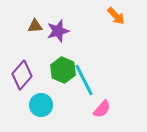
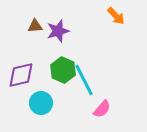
purple diamond: moved 1 px left; rotated 36 degrees clockwise
cyan circle: moved 2 px up
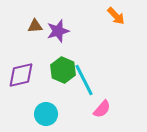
cyan circle: moved 5 px right, 11 px down
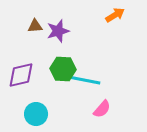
orange arrow: moved 1 px left, 1 px up; rotated 78 degrees counterclockwise
green hexagon: moved 1 px up; rotated 20 degrees counterclockwise
cyan line: rotated 52 degrees counterclockwise
cyan circle: moved 10 px left
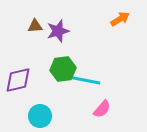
orange arrow: moved 5 px right, 4 px down
green hexagon: rotated 10 degrees counterclockwise
purple diamond: moved 3 px left, 5 px down
cyan circle: moved 4 px right, 2 px down
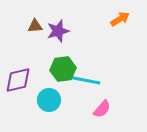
cyan circle: moved 9 px right, 16 px up
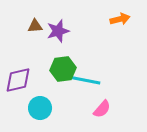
orange arrow: rotated 18 degrees clockwise
cyan circle: moved 9 px left, 8 px down
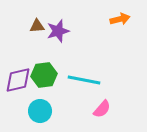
brown triangle: moved 2 px right
green hexagon: moved 19 px left, 6 px down
cyan circle: moved 3 px down
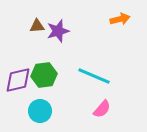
cyan line: moved 10 px right, 4 px up; rotated 12 degrees clockwise
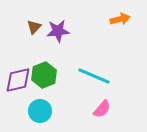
brown triangle: moved 3 px left, 1 px down; rotated 42 degrees counterclockwise
purple star: rotated 10 degrees clockwise
green hexagon: rotated 15 degrees counterclockwise
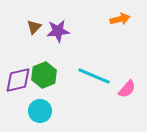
pink semicircle: moved 25 px right, 20 px up
